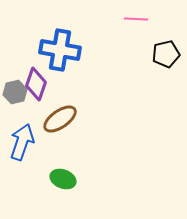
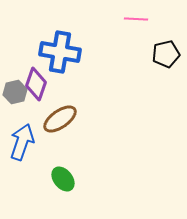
blue cross: moved 2 px down
green ellipse: rotated 30 degrees clockwise
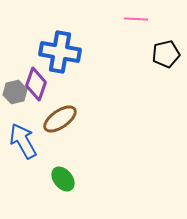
blue arrow: moved 1 px right, 1 px up; rotated 48 degrees counterclockwise
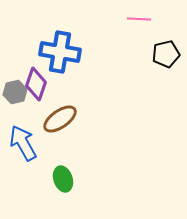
pink line: moved 3 px right
blue arrow: moved 2 px down
green ellipse: rotated 20 degrees clockwise
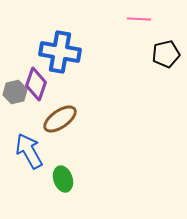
blue arrow: moved 6 px right, 8 px down
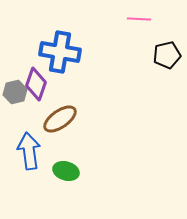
black pentagon: moved 1 px right, 1 px down
blue arrow: rotated 21 degrees clockwise
green ellipse: moved 3 px right, 8 px up; rotated 55 degrees counterclockwise
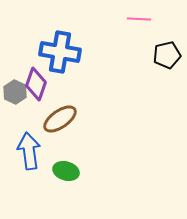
gray hexagon: rotated 20 degrees counterclockwise
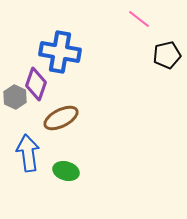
pink line: rotated 35 degrees clockwise
gray hexagon: moved 5 px down
brown ellipse: moved 1 px right, 1 px up; rotated 8 degrees clockwise
blue arrow: moved 1 px left, 2 px down
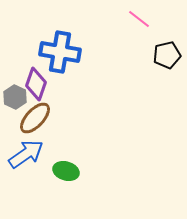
brown ellipse: moved 26 px left; rotated 20 degrees counterclockwise
blue arrow: moved 2 px left, 1 px down; rotated 63 degrees clockwise
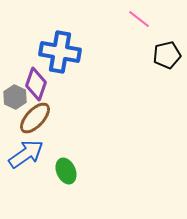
green ellipse: rotated 50 degrees clockwise
